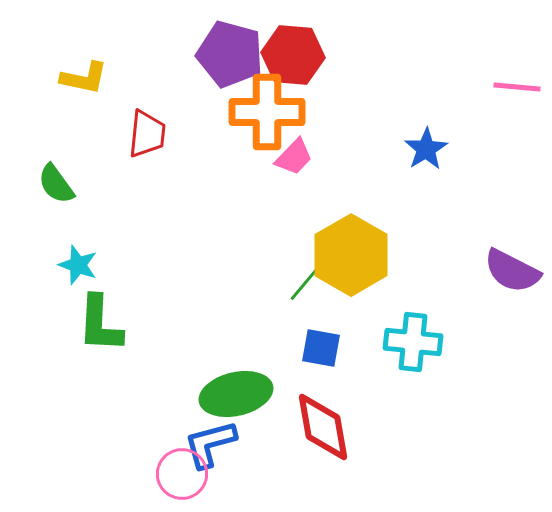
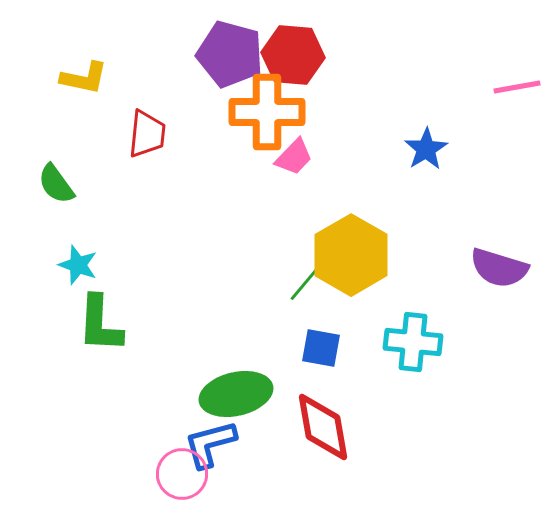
pink line: rotated 15 degrees counterclockwise
purple semicircle: moved 13 px left, 3 px up; rotated 10 degrees counterclockwise
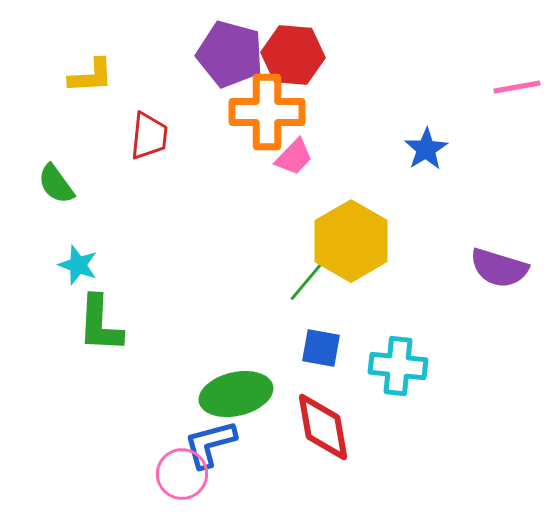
yellow L-shape: moved 7 px right, 2 px up; rotated 15 degrees counterclockwise
red trapezoid: moved 2 px right, 2 px down
yellow hexagon: moved 14 px up
cyan cross: moved 15 px left, 24 px down
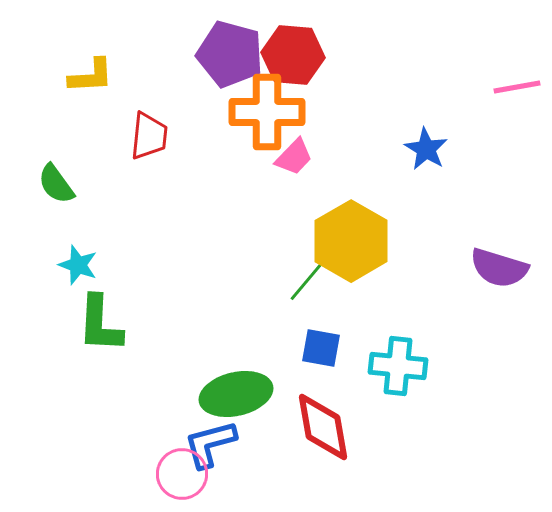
blue star: rotated 9 degrees counterclockwise
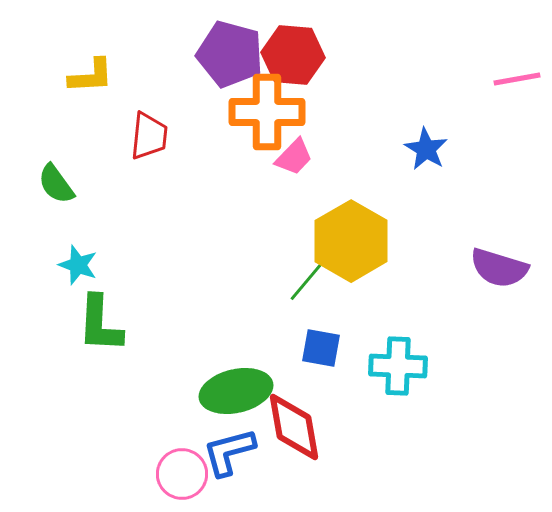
pink line: moved 8 px up
cyan cross: rotated 4 degrees counterclockwise
green ellipse: moved 3 px up
red diamond: moved 29 px left
blue L-shape: moved 19 px right, 8 px down
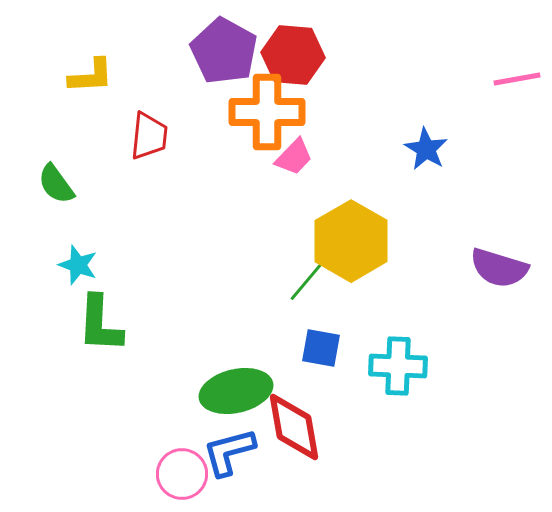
purple pentagon: moved 6 px left, 3 px up; rotated 14 degrees clockwise
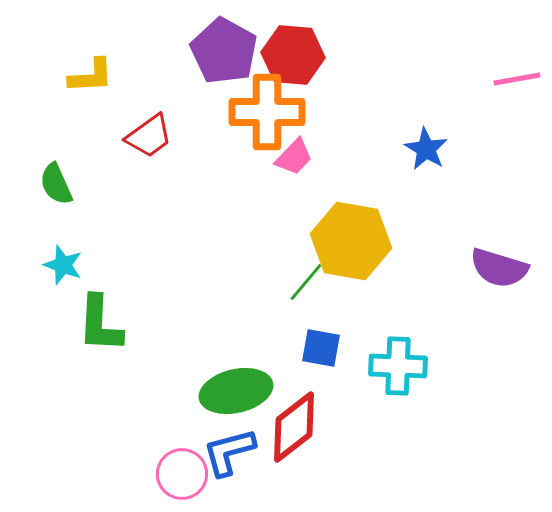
red trapezoid: rotated 48 degrees clockwise
green semicircle: rotated 12 degrees clockwise
yellow hexagon: rotated 20 degrees counterclockwise
cyan star: moved 15 px left
red diamond: rotated 62 degrees clockwise
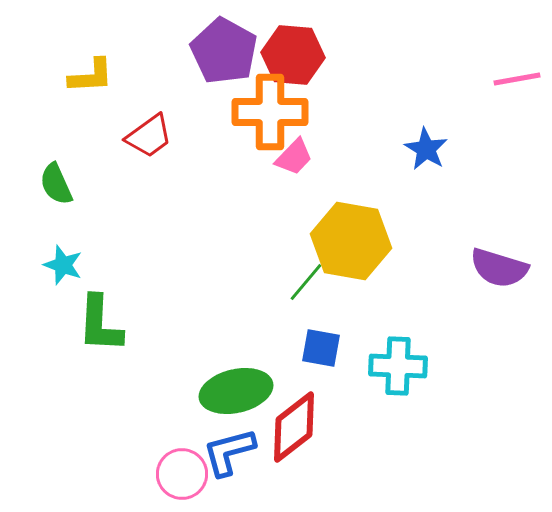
orange cross: moved 3 px right
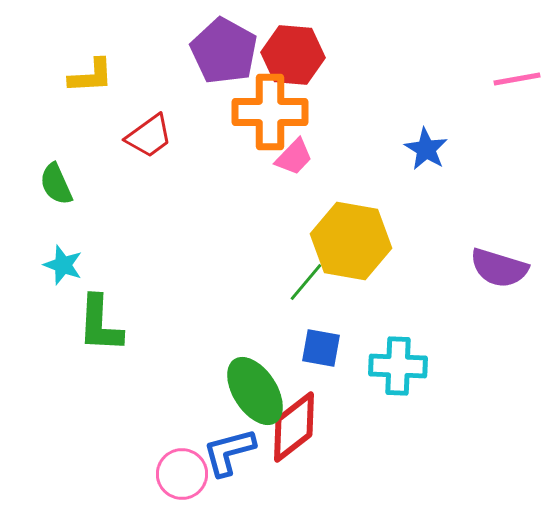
green ellipse: moved 19 px right; rotated 70 degrees clockwise
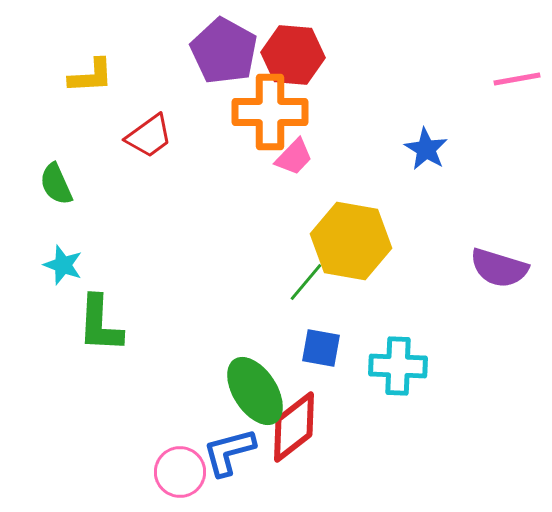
pink circle: moved 2 px left, 2 px up
